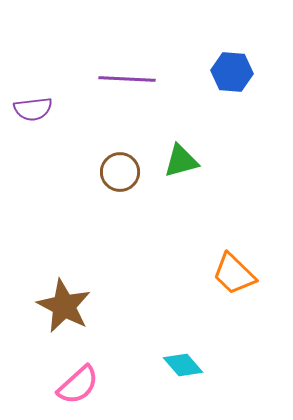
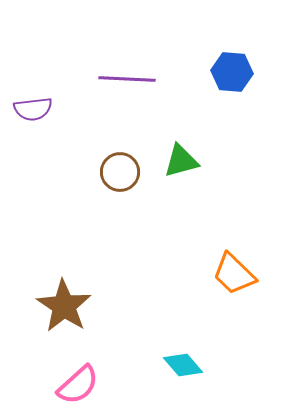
brown star: rotated 6 degrees clockwise
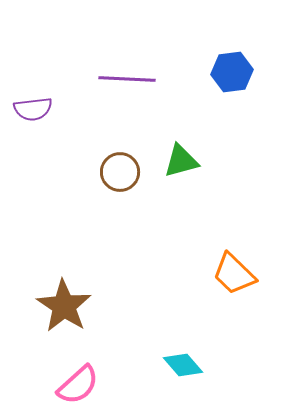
blue hexagon: rotated 12 degrees counterclockwise
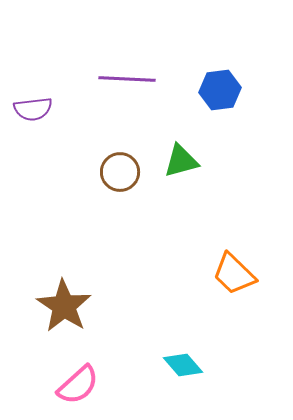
blue hexagon: moved 12 px left, 18 px down
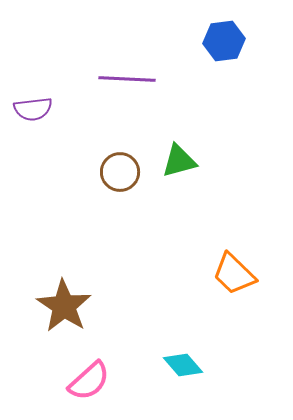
blue hexagon: moved 4 px right, 49 px up
green triangle: moved 2 px left
pink semicircle: moved 11 px right, 4 px up
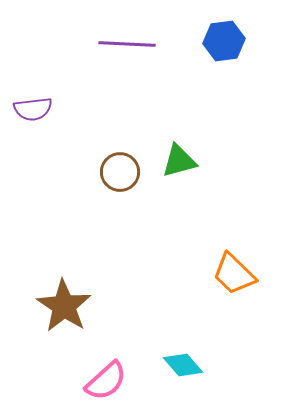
purple line: moved 35 px up
pink semicircle: moved 17 px right
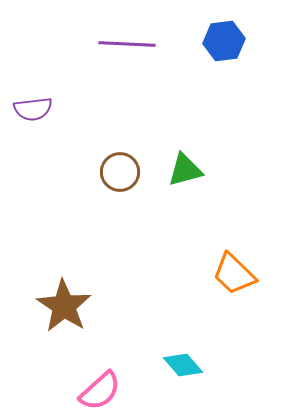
green triangle: moved 6 px right, 9 px down
pink semicircle: moved 6 px left, 10 px down
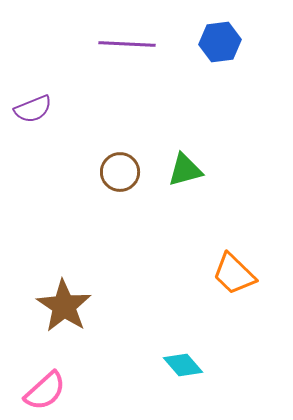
blue hexagon: moved 4 px left, 1 px down
purple semicircle: rotated 15 degrees counterclockwise
pink semicircle: moved 55 px left
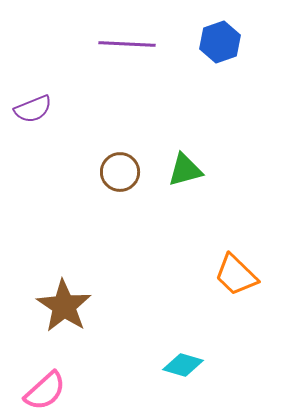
blue hexagon: rotated 12 degrees counterclockwise
orange trapezoid: moved 2 px right, 1 px down
cyan diamond: rotated 33 degrees counterclockwise
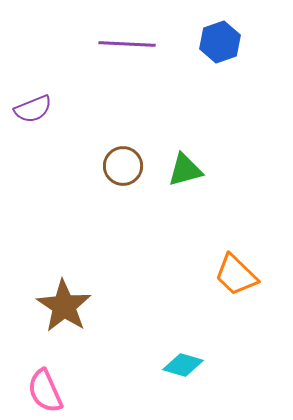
brown circle: moved 3 px right, 6 px up
pink semicircle: rotated 108 degrees clockwise
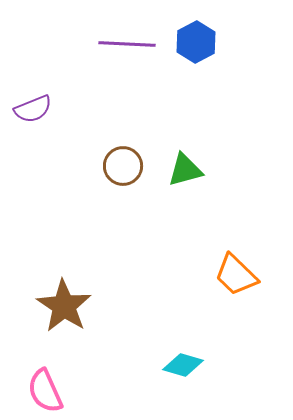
blue hexagon: moved 24 px left; rotated 9 degrees counterclockwise
